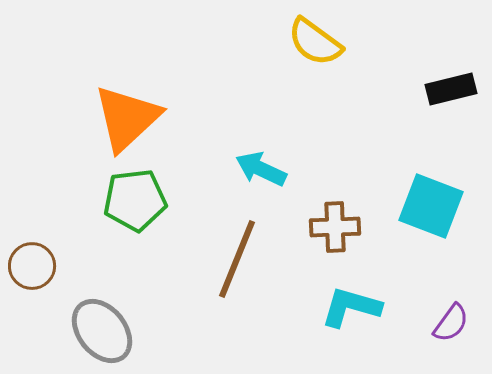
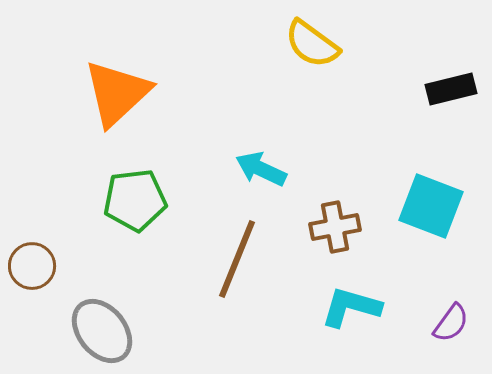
yellow semicircle: moved 3 px left, 2 px down
orange triangle: moved 10 px left, 25 px up
brown cross: rotated 9 degrees counterclockwise
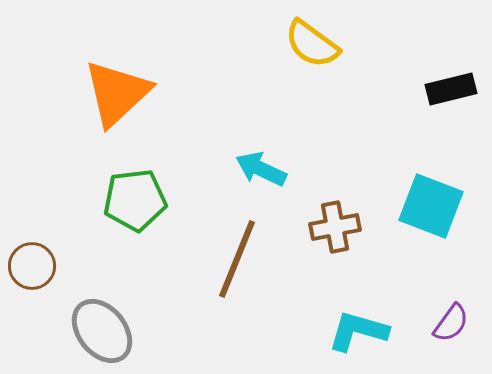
cyan L-shape: moved 7 px right, 24 px down
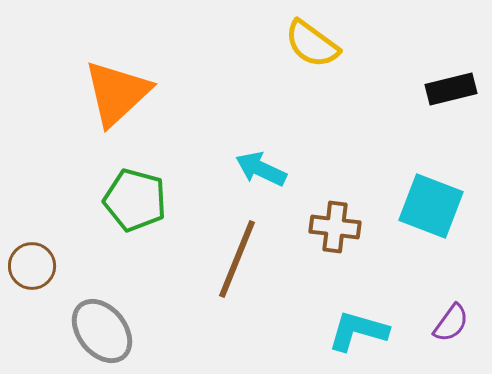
green pentagon: rotated 22 degrees clockwise
brown cross: rotated 18 degrees clockwise
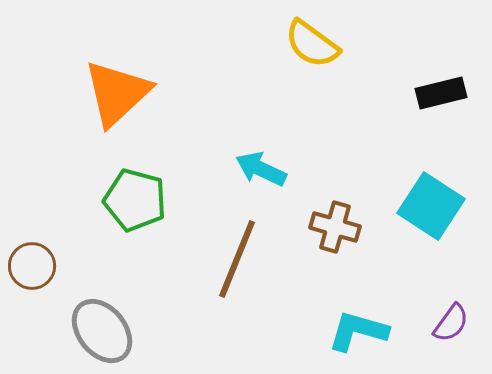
black rectangle: moved 10 px left, 4 px down
cyan square: rotated 12 degrees clockwise
brown cross: rotated 9 degrees clockwise
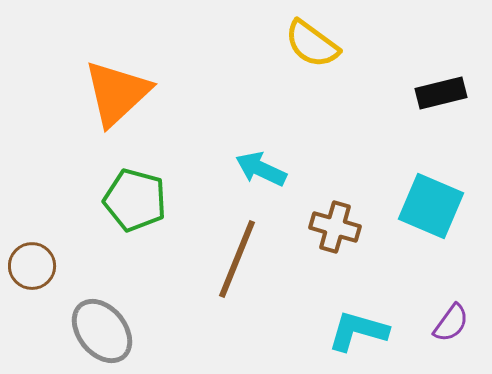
cyan square: rotated 10 degrees counterclockwise
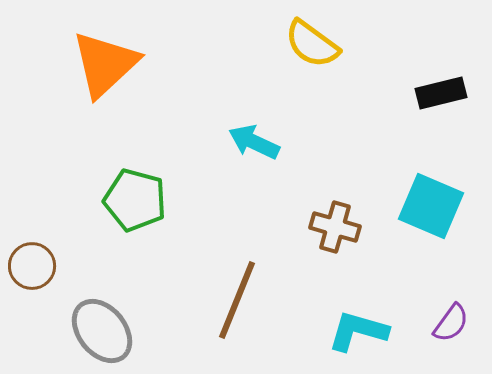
orange triangle: moved 12 px left, 29 px up
cyan arrow: moved 7 px left, 27 px up
brown line: moved 41 px down
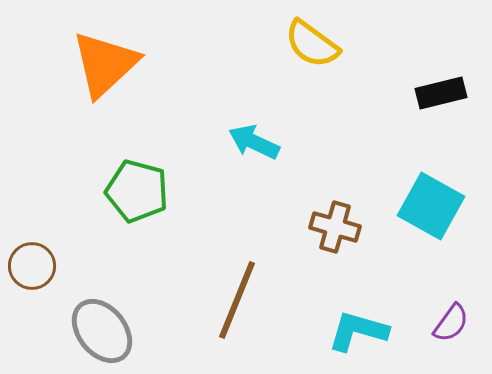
green pentagon: moved 2 px right, 9 px up
cyan square: rotated 6 degrees clockwise
